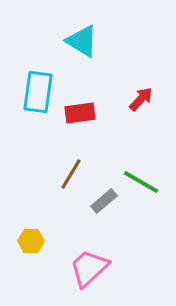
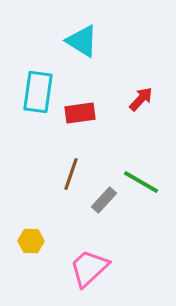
brown line: rotated 12 degrees counterclockwise
gray rectangle: moved 1 px up; rotated 8 degrees counterclockwise
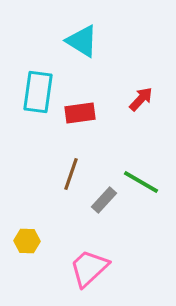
yellow hexagon: moved 4 px left
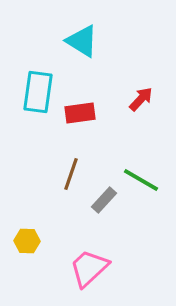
green line: moved 2 px up
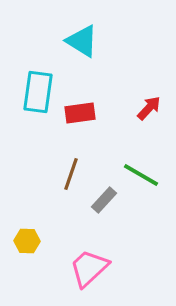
red arrow: moved 8 px right, 9 px down
green line: moved 5 px up
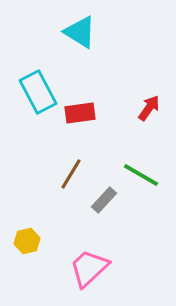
cyan triangle: moved 2 px left, 9 px up
cyan rectangle: rotated 36 degrees counterclockwise
red arrow: rotated 8 degrees counterclockwise
brown line: rotated 12 degrees clockwise
yellow hexagon: rotated 15 degrees counterclockwise
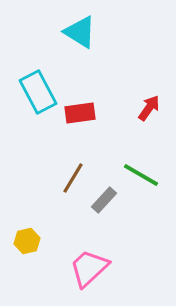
brown line: moved 2 px right, 4 px down
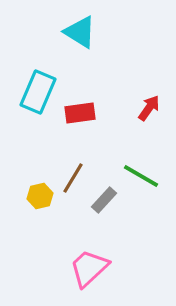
cyan rectangle: rotated 51 degrees clockwise
green line: moved 1 px down
yellow hexagon: moved 13 px right, 45 px up
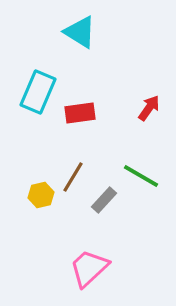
brown line: moved 1 px up
yellow hexagon: moved 1 px right, 1 px up
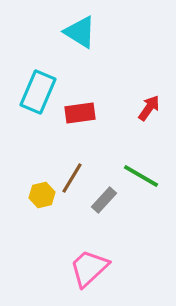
brown line: moved 1 px left, 1 px down
yellow hexagon: moved 1 px right
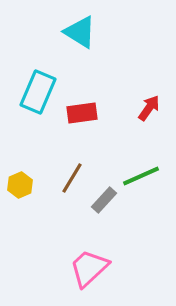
red rectangle: moved 2 px right
green line: rotated 54 degrees counterclockwise
yellow hexagon: moved 22 px left, 10 px up; rotated 10 degrees counterclockwise
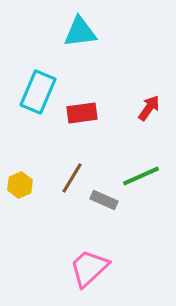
cyan triangle: rotated 39 degrees counterclockwise
gray rectangle: rotated 72 degrees clockwise
